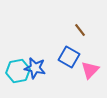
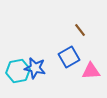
blue square: rotated 30 degrees clockwise
pink triangle: moved 1 px right, 1 px down; rotated 42 degrees clockwise
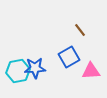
blue star: rotated 15 degrees counterclockwise
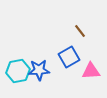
brown line: moved 1 px down
blue star: moved 4 px right, 2 px down
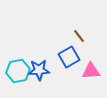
brown line: moved 1 px left, 5 px down
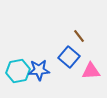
blue square: rotated 20 degrees counterclockwise
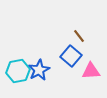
blue square: moved 2 px right, 1 px up
blue star: rotated 25 degrees counterclockwise
